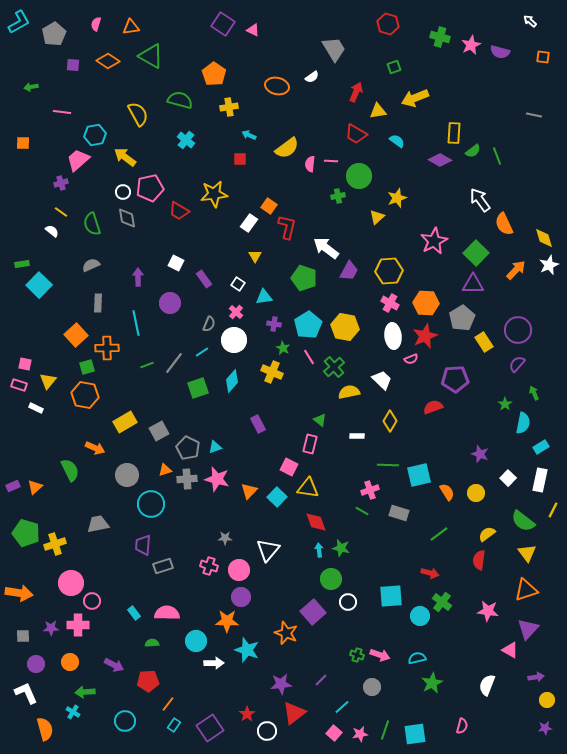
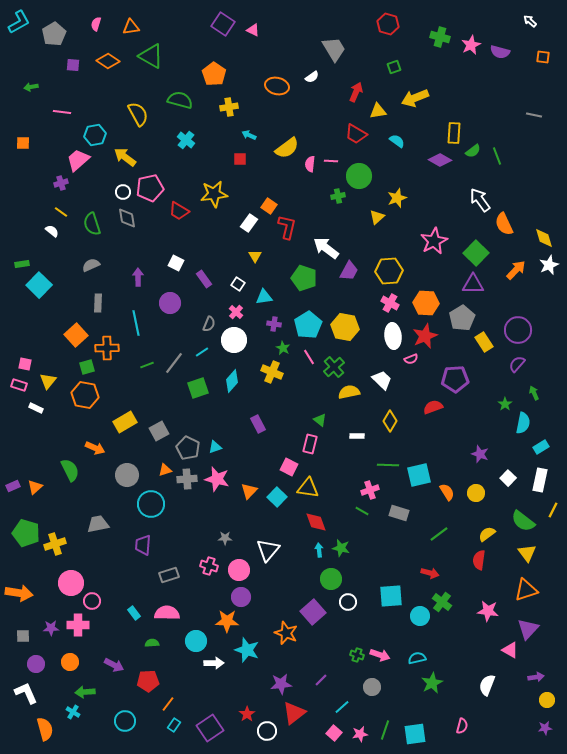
gray rectangle at (163, 566): moved 6 px right, 9 px down
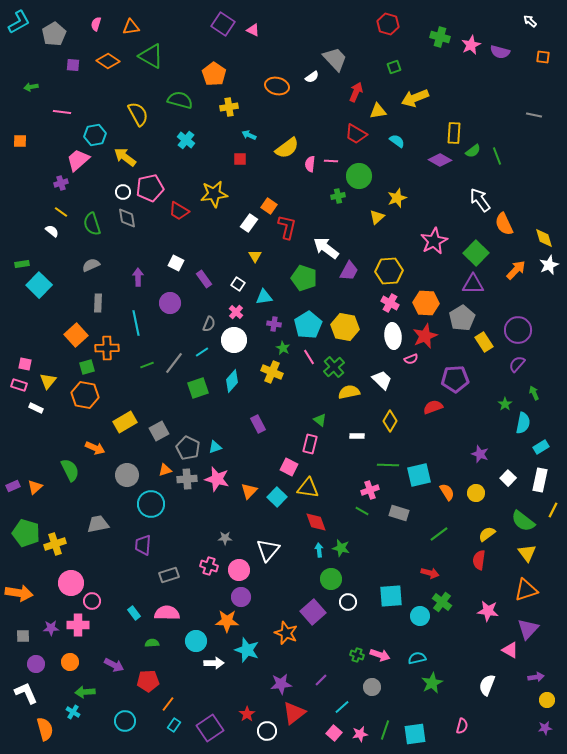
gray trapezoid at (334, 49): moved 1 px right, 10 px down; rotated 12 degrees counterclockwise
orange square at (23, 143): moved 3 px left, 2 px up
